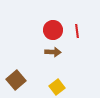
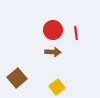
red line: moved 1 px left, 2 px down
brown square: moved 1 px right, 2 px up
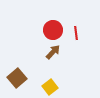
brown arrow: rotated 49 degrees counterclockwise
yellow square: moved 7 px left
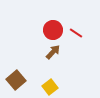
red line: rotated 48 degrees counterclockwise
brown square: moved 1 px left, 2 px down
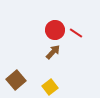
red circle: moved 2 px right
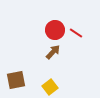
brown square: rotated 30 degrees clockwise
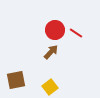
brown arrow: moved 2 px left
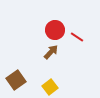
red line: moved 1 px right, 4 px down
brown square: rotated 24 degrees counterclockwise
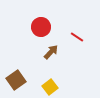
red circle: moved 14 px left, 3 px up
